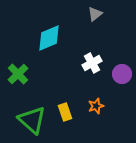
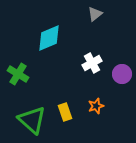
green cross: rotated 15 degrees counterclockwise
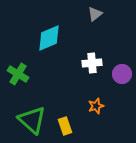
white cross: rotated 24 degrees clockwise
yellow rectangle: moved 14 px down
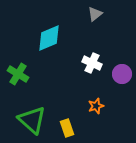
white cross: rotated 30 degrees clockwise
yellow rectangle: moved 2 px right, 2 px down
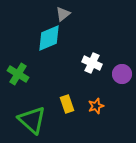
gray triangle: moved 32 px left
yellow rectangle: moved 24 px up
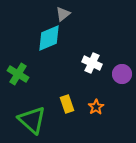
orange star: moved 1 px down; rotated 14 degrees counterclockwise
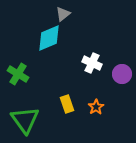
green triangle: moved 7 px left; rotated 12 degrees clockwise
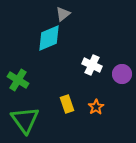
white cross: moved 2 px down
green cross: moved 6 px down
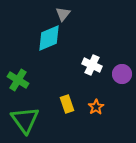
gray triangle: rotated 14 degrees counterclockwise
